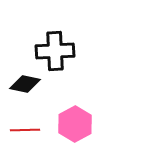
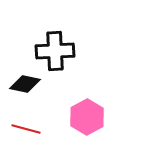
pink hexagon: moved 12 px right, 7 px up
red line: moved 1 px right, 1 px up; rotated 16 degrees clockwise
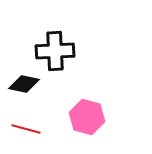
black diamond: moved 1 px left
pink hexagon: rotated 16 degrees counterclockwise
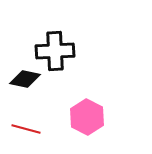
black diamond: moved 1 px right, 5 px up
pink hexagon: rotated 12 degrees clockwise
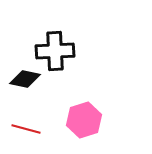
pink hexagon: moved 3 px left, 3 px down; rotated 16 degrees clockwise
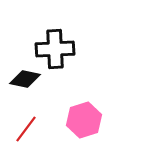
black cross: moved 2 px up
red line: rotated 68 degrees counterclockwise
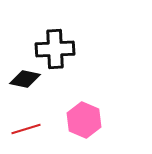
pink hexagon: rotated 20 degrees counterclockwise
red line: rotated 36 degrees clockwise
